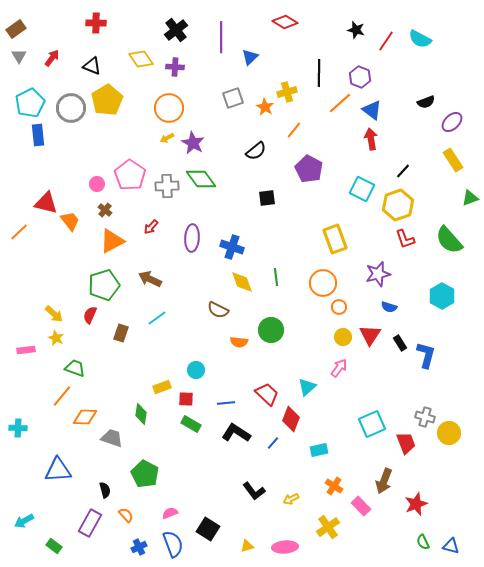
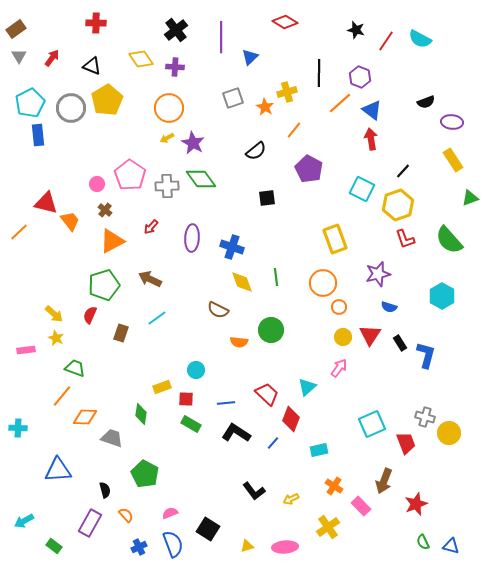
purple ellipse at (452, 122): rotated 50 degrees clockwise
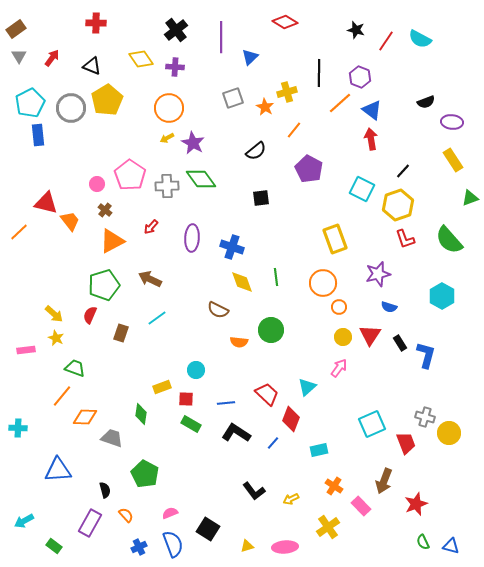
black square at (267, 198): moved 6 px left
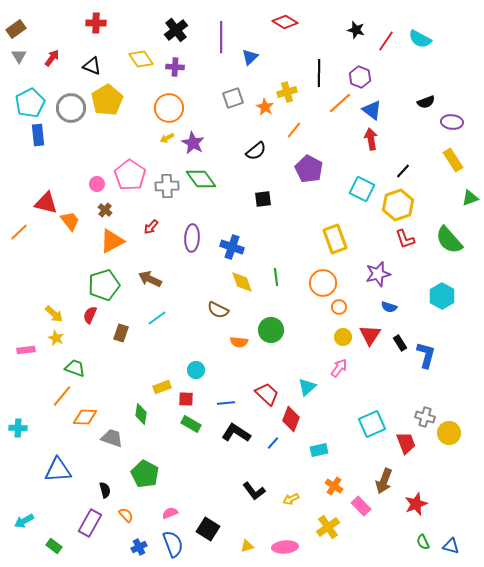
black square at (261, 198): moved 2 px right, 1 px down
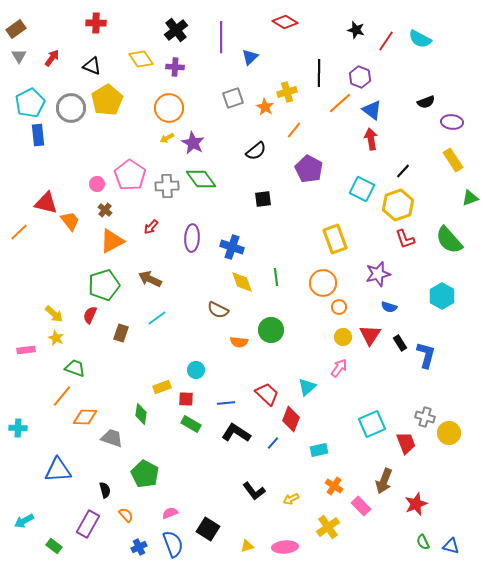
purple rectangle at (90, 523): moved 2 px left, 1 px down
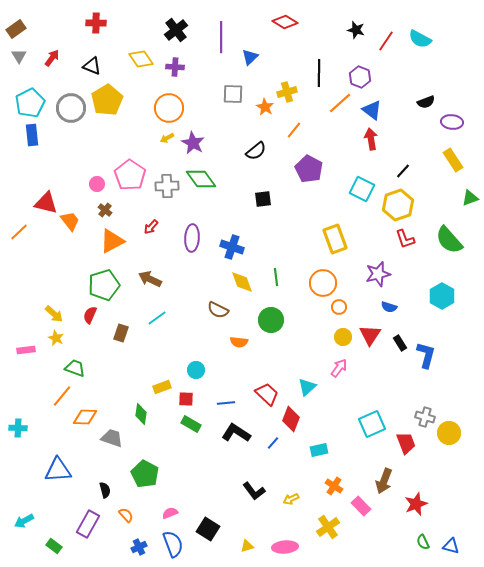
gray square at (233, 98): moved 4 px up; rotated 20 degrees clockwise
blue rectangle at (38, 135): moved 6 px left
green circle at (271, 330): moved 10 px up
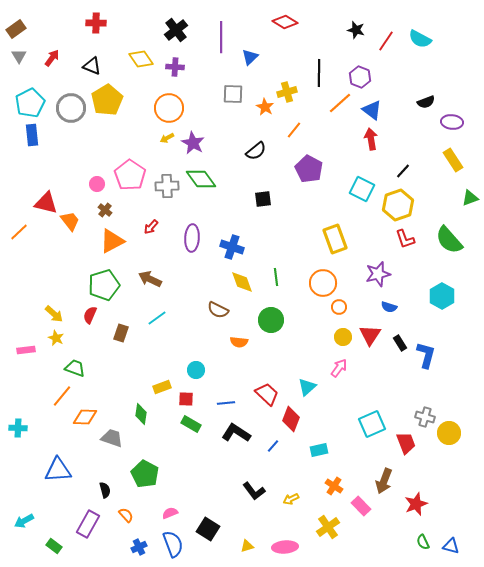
blue line at (273, 443): moved 3 px down
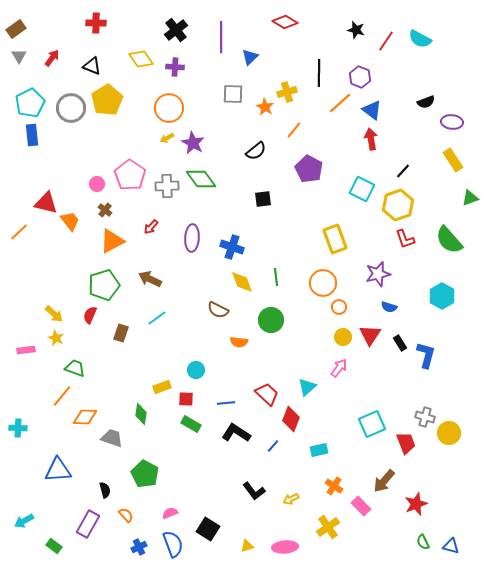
brown arrow at (384, 481): rotated 20 degrees clockwise
